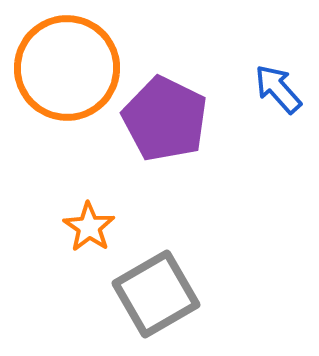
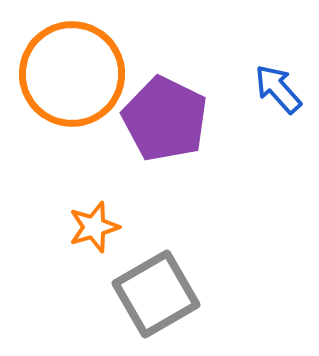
orange circle: moved 5 px right, 6 px down
orange star: moved 5 px right; rotated 21 degrees clockwise
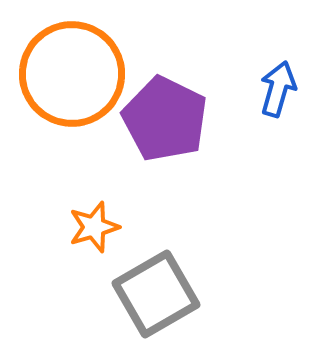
blue arrow: rotated 58 degrees clockwise
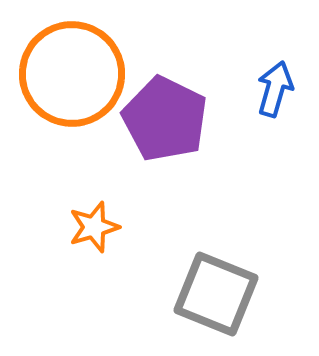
blue arrow: moved 3 px left
gray square: moved 60 px right; rotated 38 degrees counterclockwise
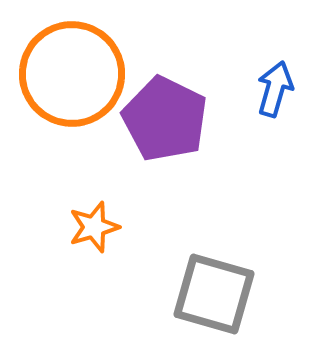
gray square: moved 2 px left; rotated 6 degrees counterclockwise
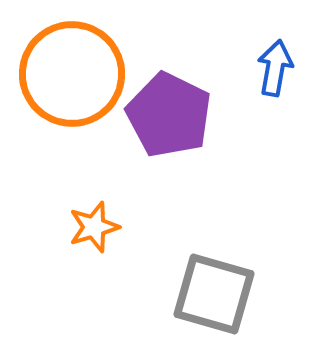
blue arrow: moved 21 px up; rotated 6 degrees counterclockwise
purple pentagon: moved 4 px right, 4 px up
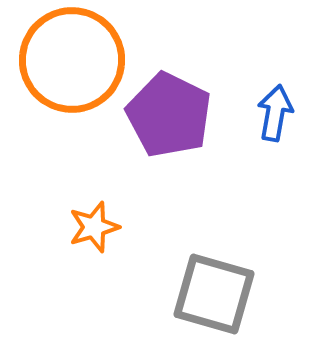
blue arrow: moved 45 px down
orange circle: moved 14 px up
